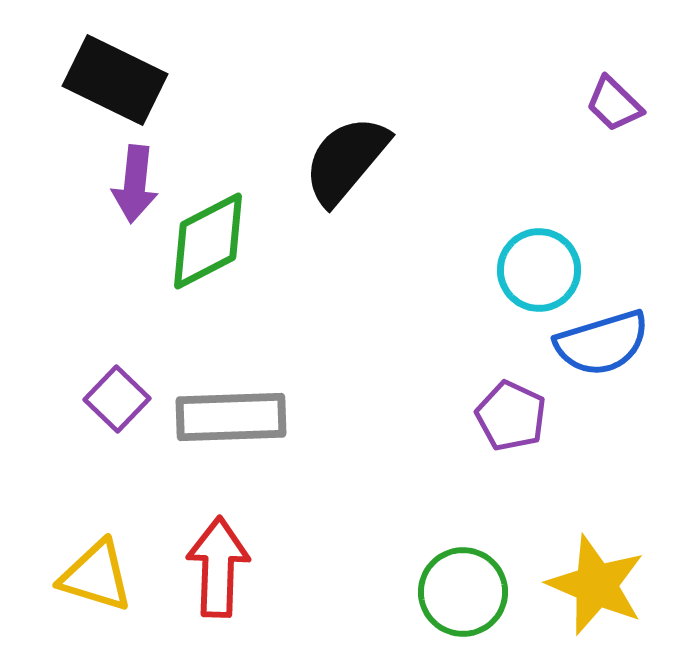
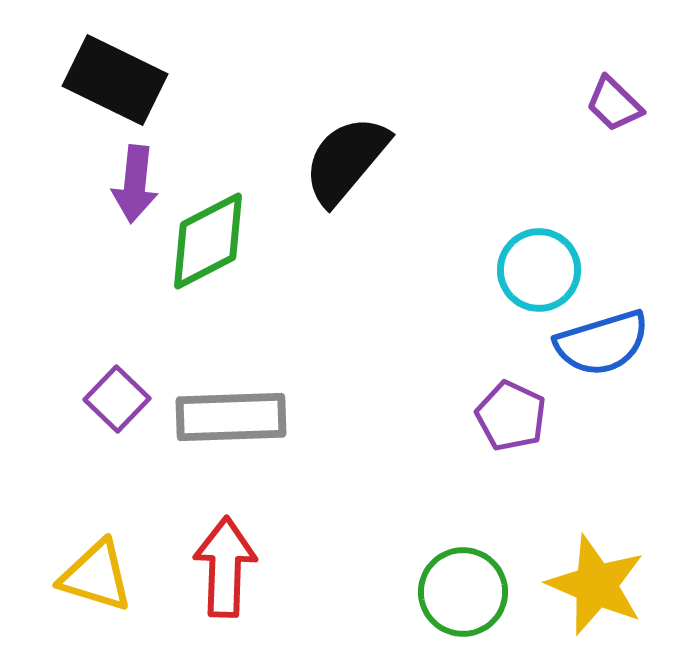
red arrow: moved 7 px right
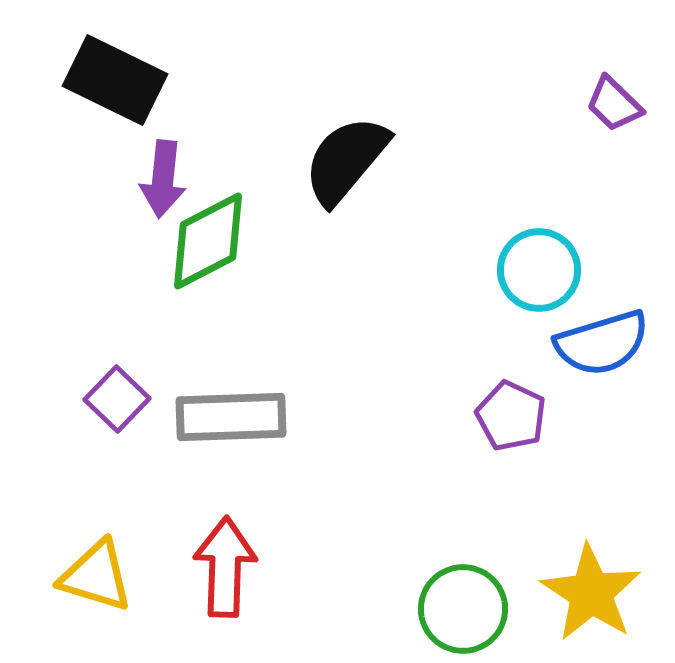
purple arrow: moved 28 px right, 5 px up
yellow star: moved 5 px left, 8 px down; rotated 10 degrees clockwise
green circle: moved 17 px down
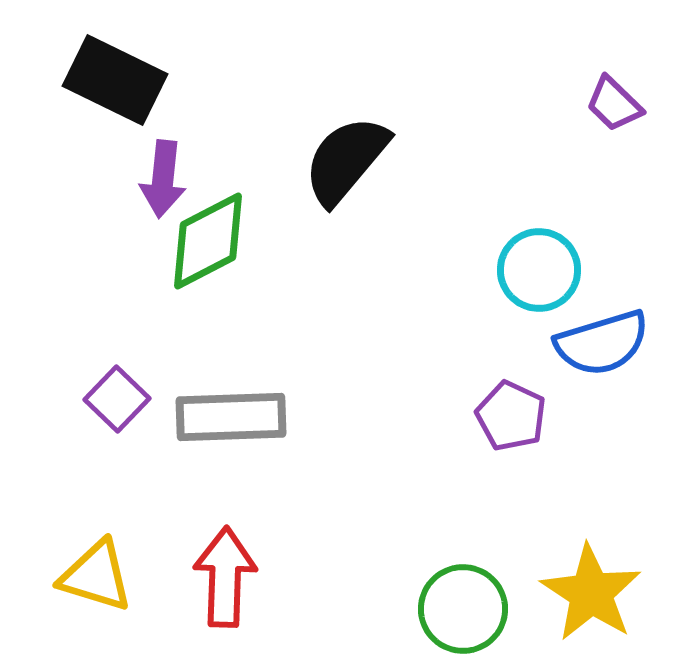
red arrow: moved 10 px down
